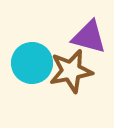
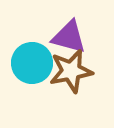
purple triangle: moved 20 px left
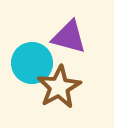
brown star: moved 12 px left, 16 px down; rotated 18 degrees counterclockwise
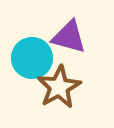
cyan circle: moved 5 px up
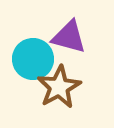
cyan circle: moved 1 px right, 1 px down
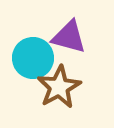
cyan circle: moved 1 px up
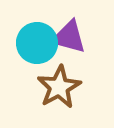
cyan circle: moved 4 px right, 15 px up
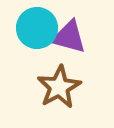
cyan circle: moved 15 px up
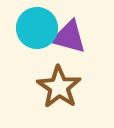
brown star: rotated 9 degrees counterclockwise
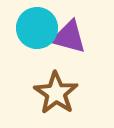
brown star: moved 3 px left, 6 px down
